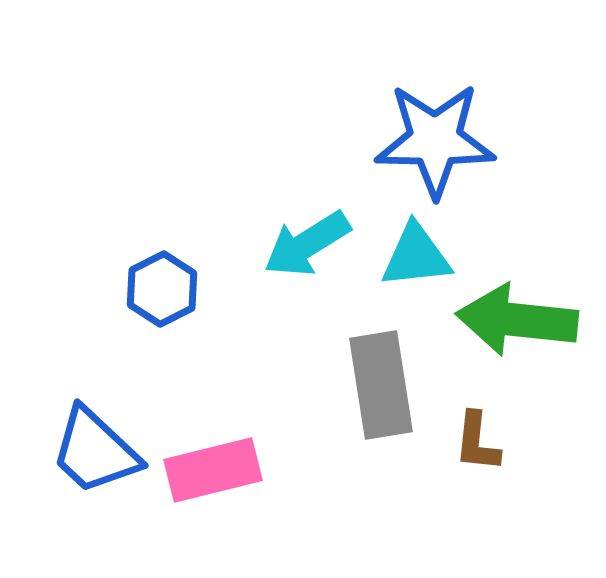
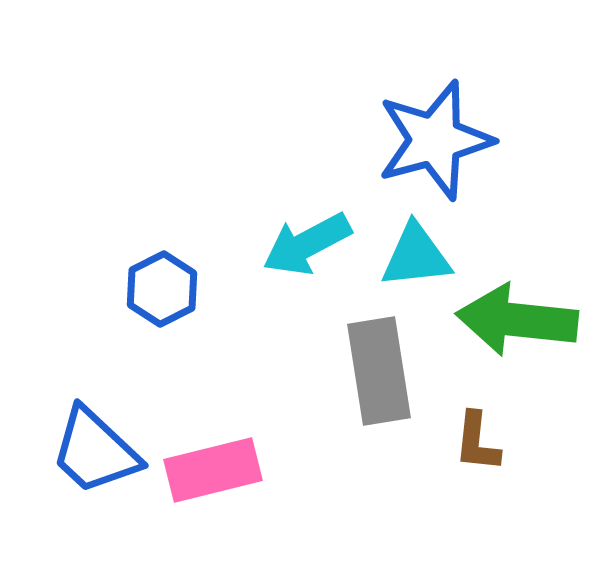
blue star: rotated 16 degrees counterclockwise
cyan arrow: rotated 4 degrees clockwise
gray rectangle: moved 2 px left, 14 px up
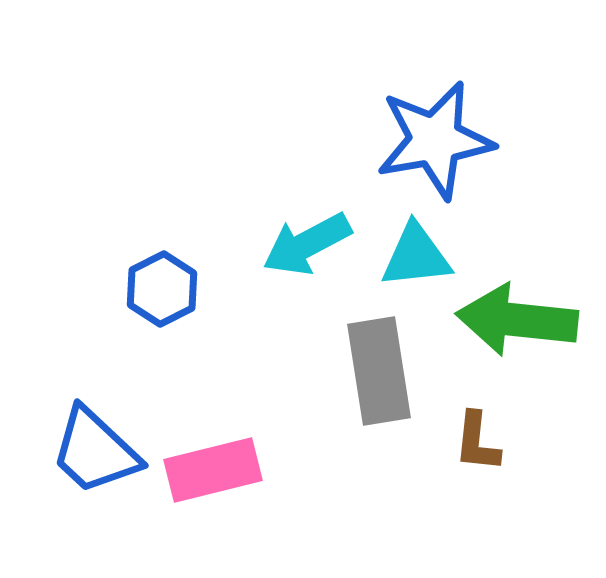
blue star: rotated 5 degrees clockwise
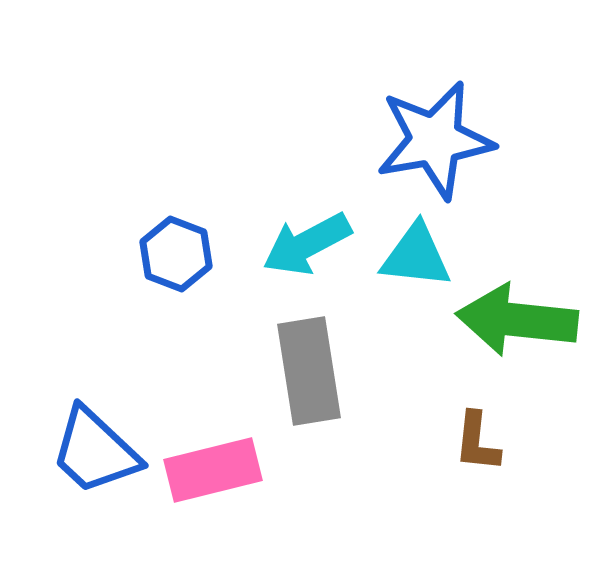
cyan triangle: rotated 12 degrees clockwise
blue hexagon: moved 14 px right, 35 px up; rotated 12 degrees counterclockwise
gray rectangle: moved 70 px left
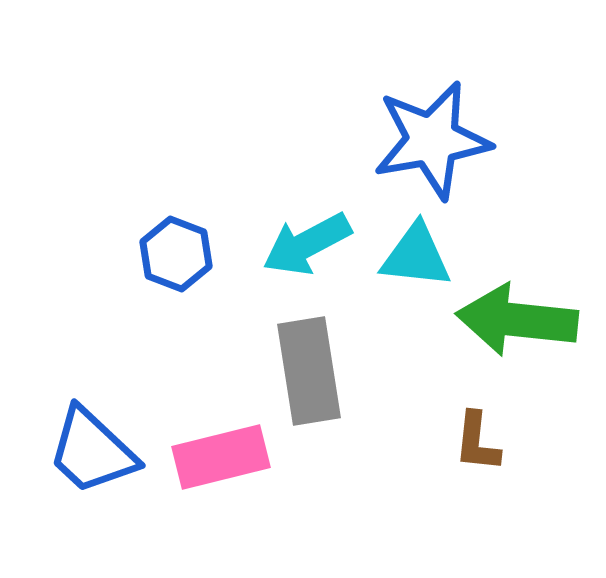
blue star: moved 3 px left
blue trapezoid: moved 3 px left
pink rectangle: moved 8 px right, 13 px up
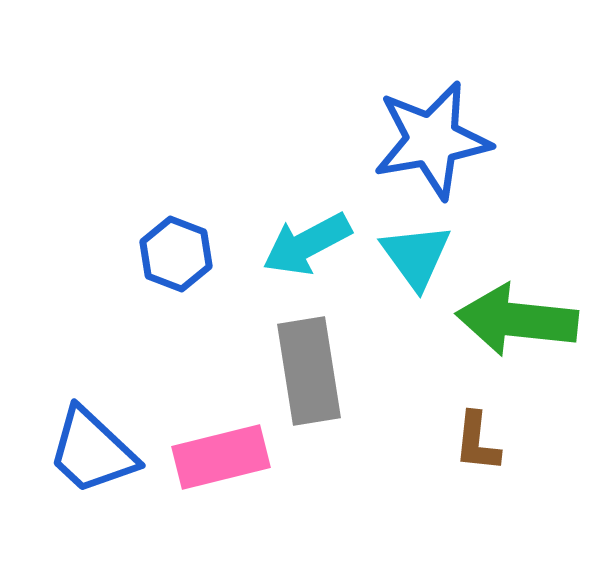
cyan triangle: rotated 48 degrees clockwise
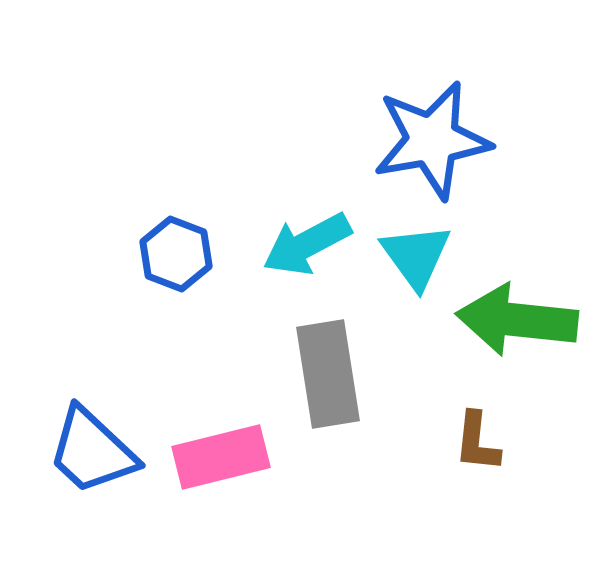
gray rectangle: moved 19 px right, 3 px down
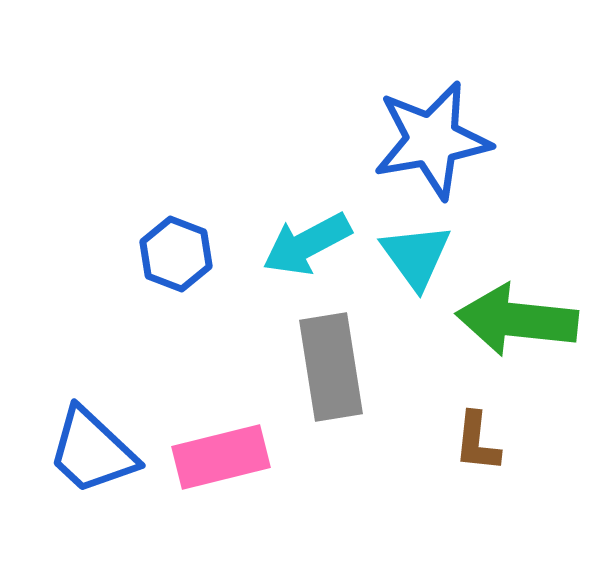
gray rectangle: moved 3 px right, 7 px up
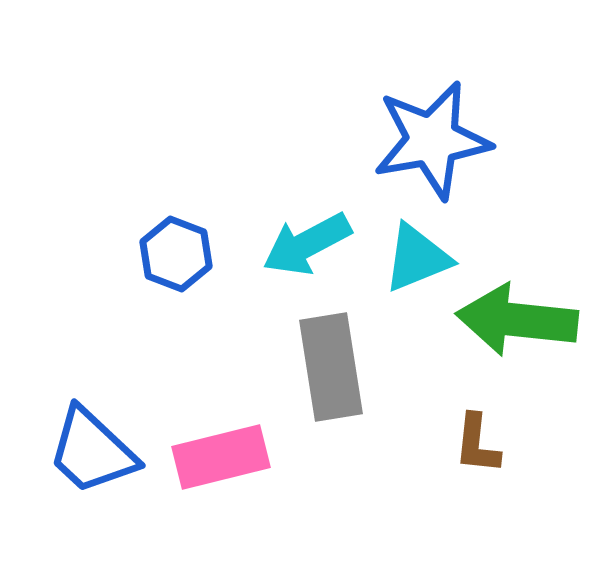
cyan triangle: moved 1 px right, 2 px down; rotated 44 degrees clockwise
brown L-shape: moved 2 px down
